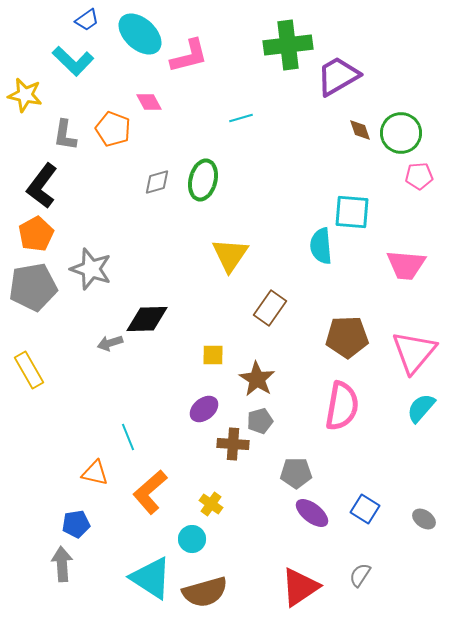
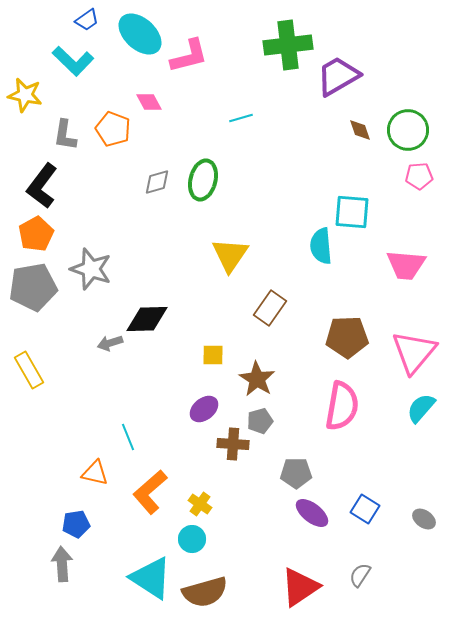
green circle at (401, 133): moved 7 px right, 3 px up
yellow cross at (211, 504): moved 11 px left
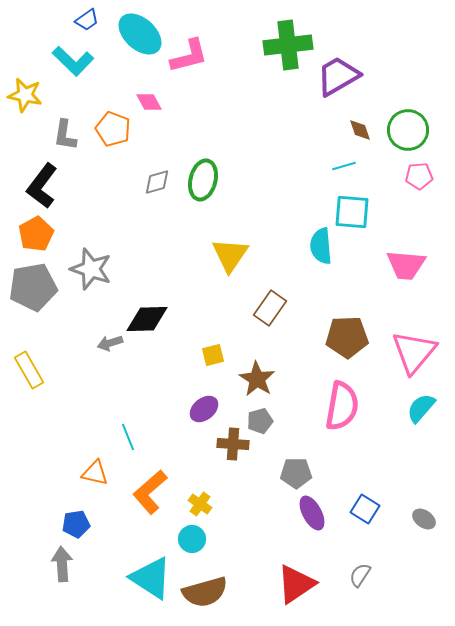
cyan line at (241, 118): moved 103 px right, 48 px down
yellow square at (213, 355): rotated 15 degrees counterclockwise
purple ellipse at (312, 513): rotated 24 degrees clockwise
red triangle at (300, 587): moved 4 px left, 3 px up
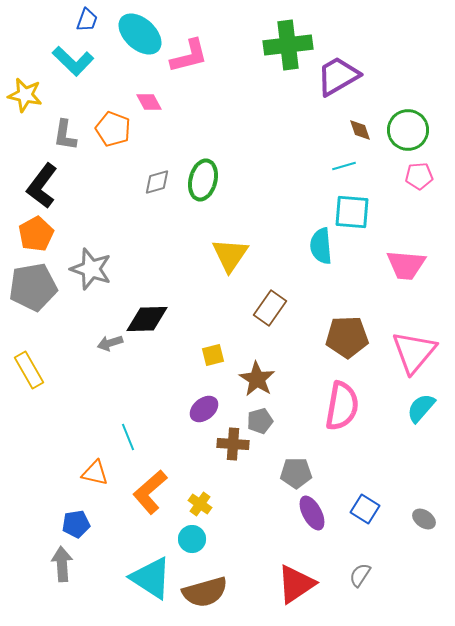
blue trapezoid at (87, 20): rotated 35 degrees counterclockwise
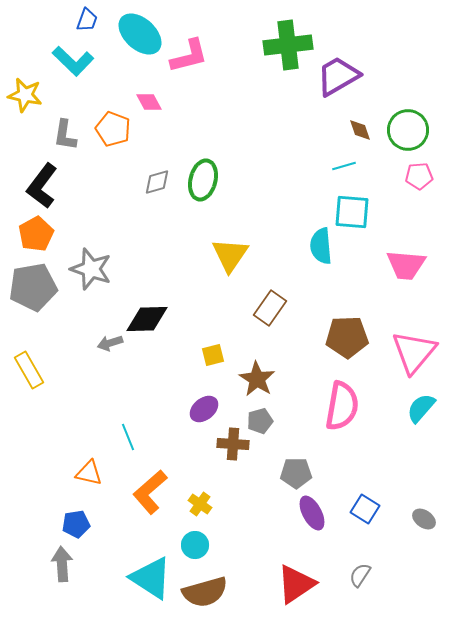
orange triangle at (95, 473): moved 6 px left
cyan circle at (192, 539): moved 3 px right, 6 px down
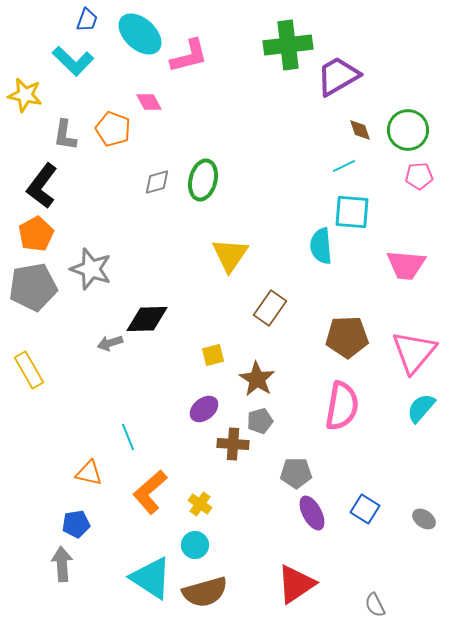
cyan line at (344, 166): rotated 10 degrees counterclockwise
gray semicircle at (360, 575): moved 15 px right, 30 px down; rotated 60 degrees counterclockwise
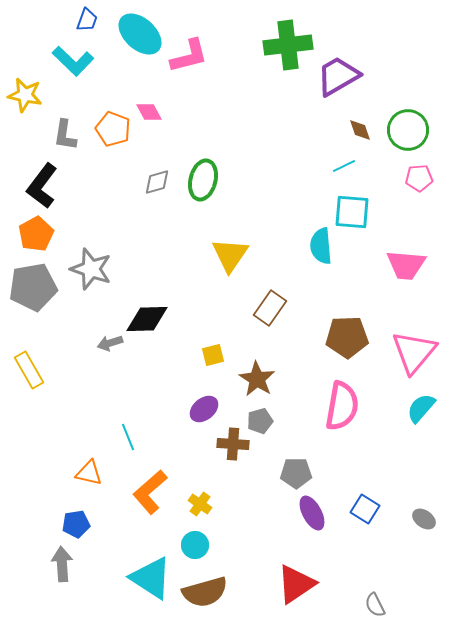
pink diamond at (149, 102): moved 10 px down
pink pentagon at (419, 176): moved 2 px down
